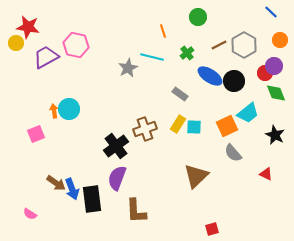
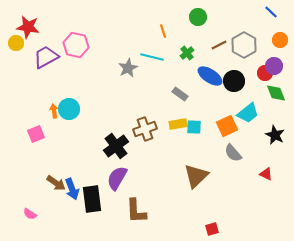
yellow rectangle: rotated 48 degrees clockwise
purple semicircle: rotated 10 degrees clockwise
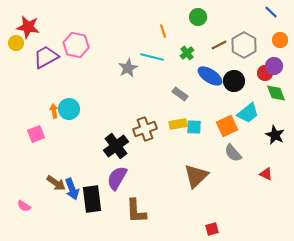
pink semicircle: moved 6 px left, 8 px up
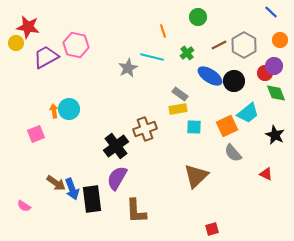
yellow rectangle: moved 15 px up
